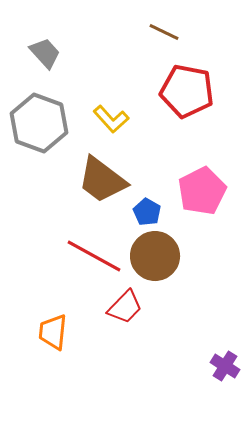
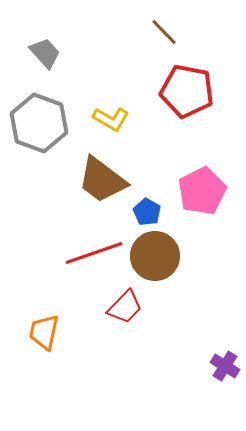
brown line: rotated 20 degrees clockwise
yellow L-shape: rotated 18 degrees counterclockwise
red line: moved 3 px up; rotated 48 degrees counterclockwise
orange trapezoid: moved 9 px left; rotated 6 degrees clockwise
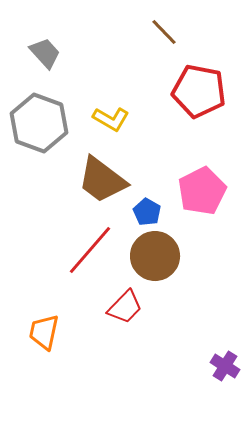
red pentagon: moved 12 px right
red line: moved 4 px left, 3 px up; rotated 30 degrees counterclockwise
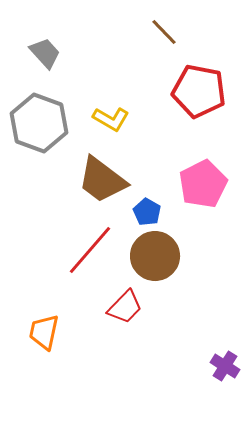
pink pentagon: moved 1 px right, 7 px up
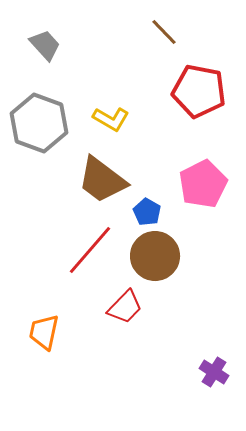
gray trapezoid: moved 8 px up
purple cross: moved 11 px left, 6 px down
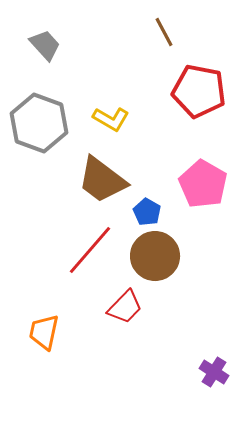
brown line: rotated 16 degrees clockwise
pink pentagon: rotated 15 degrees counterclockwise
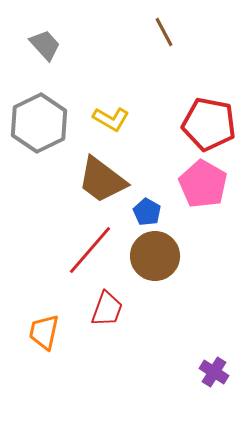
red pentagon: moved 10 px right, 33 px down
gray hexagon: rotated 14 degrees clockwise
red trapezoid: moved 18 px left, 2 px down; rotated 24 degrees counterclockwise
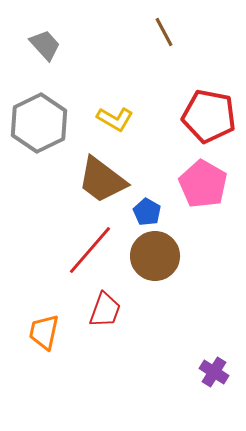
yellow L-shape: moved 4 px right
red pentagon: moved 8 px up
red trapezoid: moved 2 px left, 1 px down
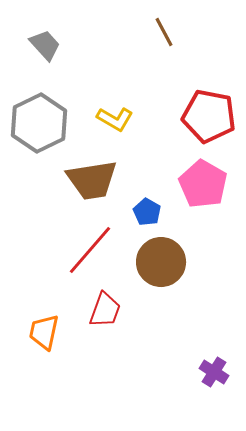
brown trapezoid: moved 10 px left; rotated 46 degrees counterclockwise
brown circle: moved 6 px right, 6 px down
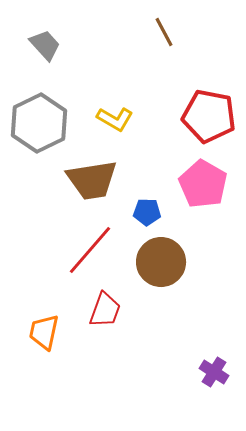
blue pentagon: rotated 28 degrees counterclockwise
